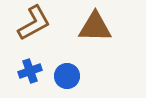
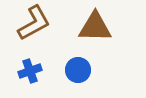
blue circle: moved 11 px right, 6 px up
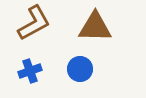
blue circle: moved 2 px right, 1 px up
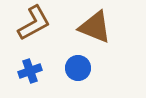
brown triangle: rotated 21 degrees clockwise
blue circle: moved 2 px left, 1 px up
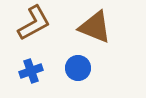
blue cross: moved 1 px right
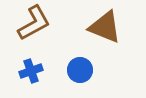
brown triangle: moved 10 px right
blue circle: moved 2 px right, 2 px down
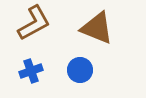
brown triangle: moved 8 px left, 1 px down
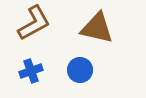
brown triangle: rotated 9 degrees counterclockwise
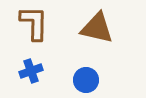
brown L-shape: rotated 60 degrees counterclockwise
blue circle: moved 6 px right, 10 px down
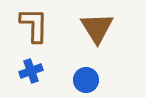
brown L-shape: moved 2 px down
brown triangle: rotated 45 degrees clockwise
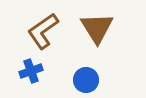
brown L-shape: moved 9 px right, 6 px down; rotated 126 degrees counterclockwise
